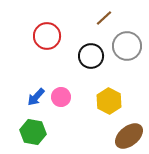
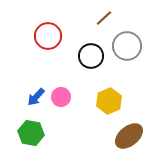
red circle: moved 1 px right
yellow hexagon: rotated 10 degrees clockwise
green hexagon: moved 2 px left, 1 px down
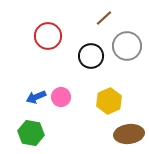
blue arrow: rotated 24 degrees clockwise
brown ellipse: moved 2 px up; rotated 32 degrees clockwise
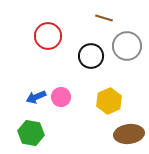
brown line: rotated 60 degrees clockwise
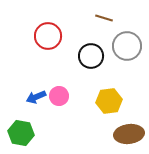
pink circle: moved 2 px left, 1 px up
yellow hexagon: rotated 15 degrees clockwise
green hexagon: moved 10 px left
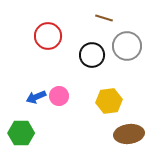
black circle: moved 1 px right, 1 px up
green hexagon: rotated 10 degrees counterclockwise
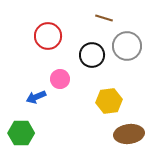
pink circle: moved 1 px right, 17 px up
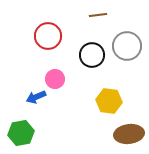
brown line: moved 6 px left, 3 px up; rotated 24 degrees counterclockwise
pink circle: moved 5 px left
yellow hexagon: rotated 15 degrees clockwise
green hexagon: rotated 10 degrees counterclockwise
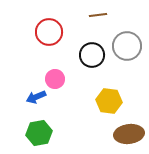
red circle: moved 1 px right, 4 px up
green hexagon: moved 18 px right
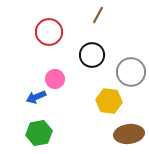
brown line: rotated 54 degrees counterclockwise
gray circle: moved 4 px right, 26 px down
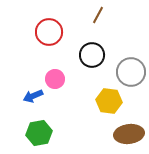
blue arrow: moved 3 px left, 1 px up
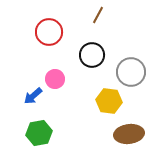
blue arrow: rotated 18 degrees counterclockwise
